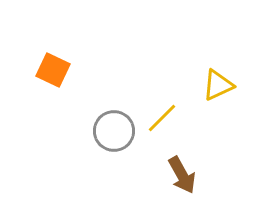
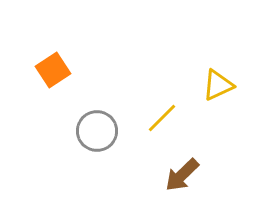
orange square: rotated 32 degrees clockwise
gray circle: moved 17 px left
brown arrow: rotated 75 degrees clockwise
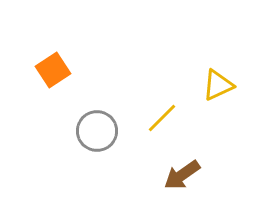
brown arrow: rotated 9 degrees clockwise
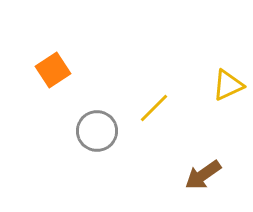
yellow triangle: moved 10 px right
yellow line: moved 8 px left, 10 px up
brown arrow: moved 21 px right
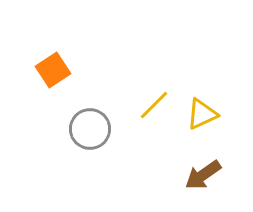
yellow triangle: moved 26 px left, 29 px down
yellow line: moved 3 px up
gray circle: moved 7 px left, 2 px up
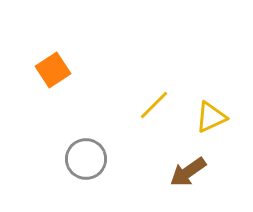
yellow triangle: moved 9 px right, 3 px down
gray circle: moved 4 px left, 30 px down
brown arrow: moved 15 px left, 3 px up
